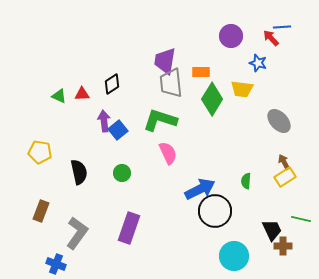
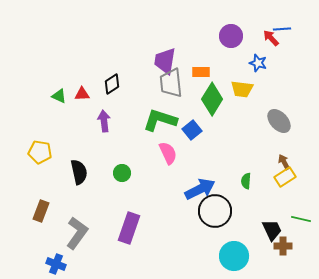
blue line: moved 2 px down
blue square: moved 74 px right
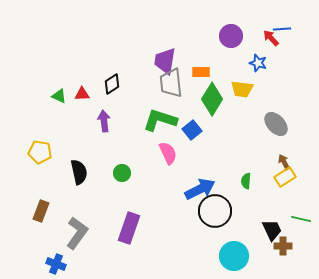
gray ellipse: moved 3 px left, 3 px down
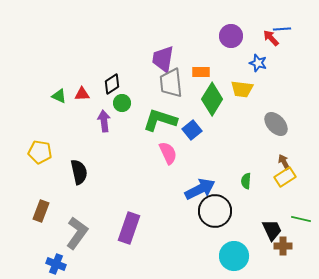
purple trapezoid: moved 2 px left, 2 px up
green circle: moved 70 px up
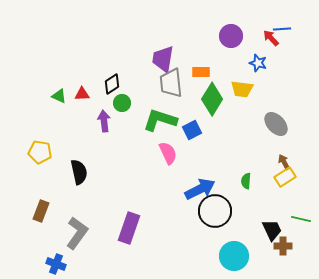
blue square: rotated 12 degrees clockwise
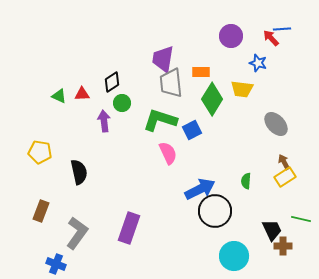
black diamond: moved 2 px up
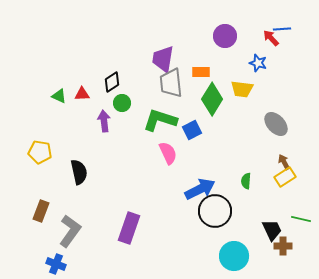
purple circle: moved 6 px left
gray L-shape: moved 7 px left, 2 px up
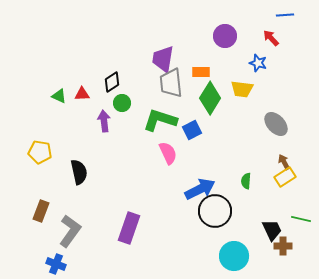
blue line: moved 3 px right, 14 px up
green diamond: moved 2 px left, 1 px up
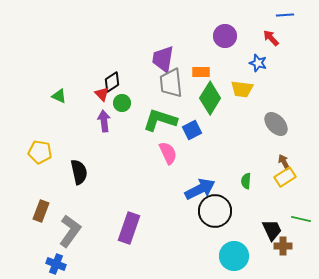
red triangle: moved 20 px right; rotated 49 degrees clockwise
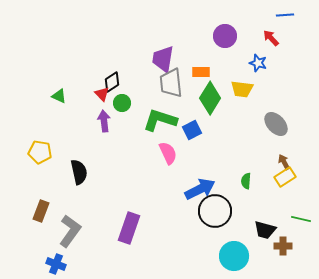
black trapezoid: moved 7 px left; rotated 130 degrees clockwise
